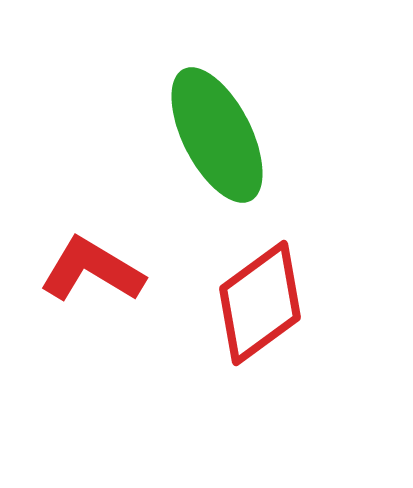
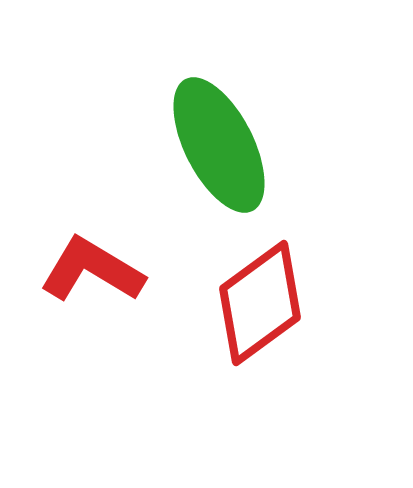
green ellipse: moved 2 px right, 10 px down
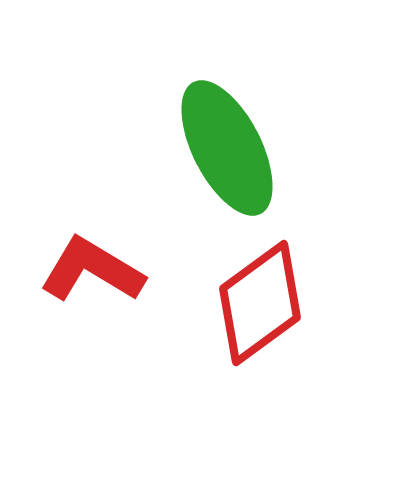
green ellipse: moved 8 px right, 3 px down
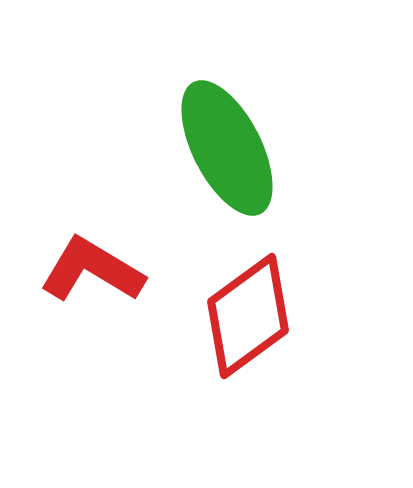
red diamond: moved 12 px left, 13 px down
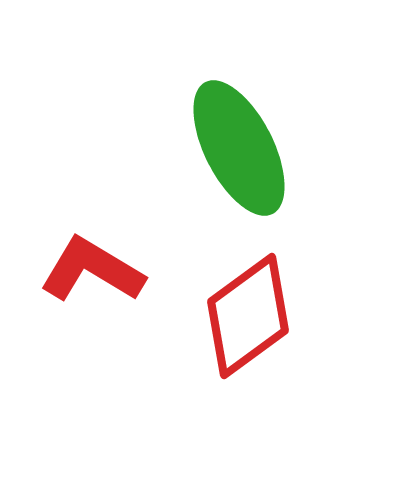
green ellipse: moved 12 px right
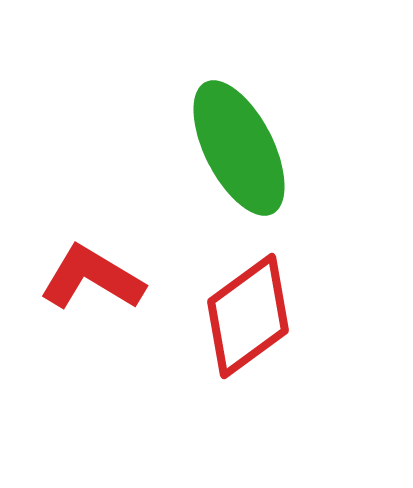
red L-shape: moved 8 px down
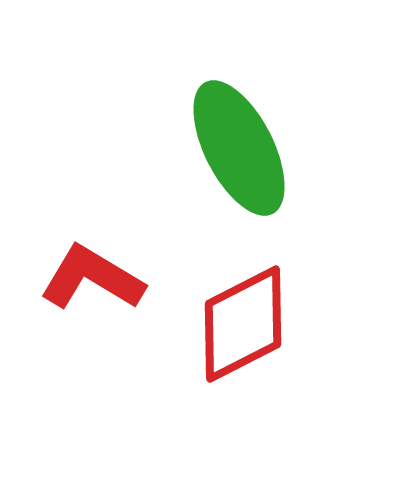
red diamond: moved 5 px left, 8 px down; rotated 9 degrees clockwise
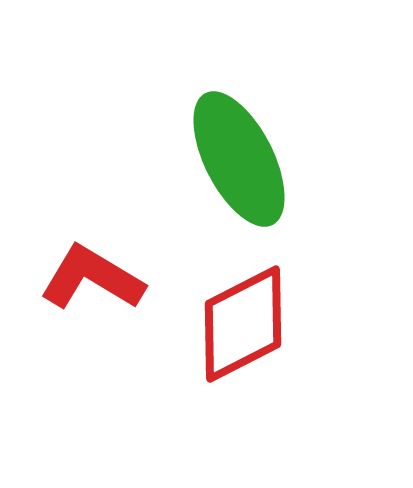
green ellipse: moved 11 px down
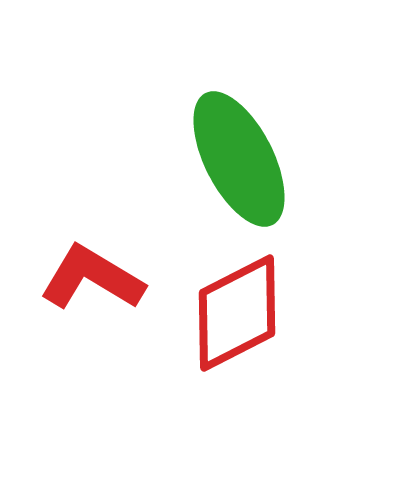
red diamond: moved 6 px left, 11 px up
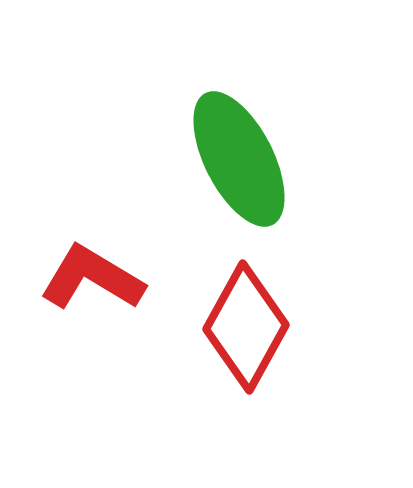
red diamond: moved 9 px right, 14 px down; rotated 34 degrees counterclockwise
